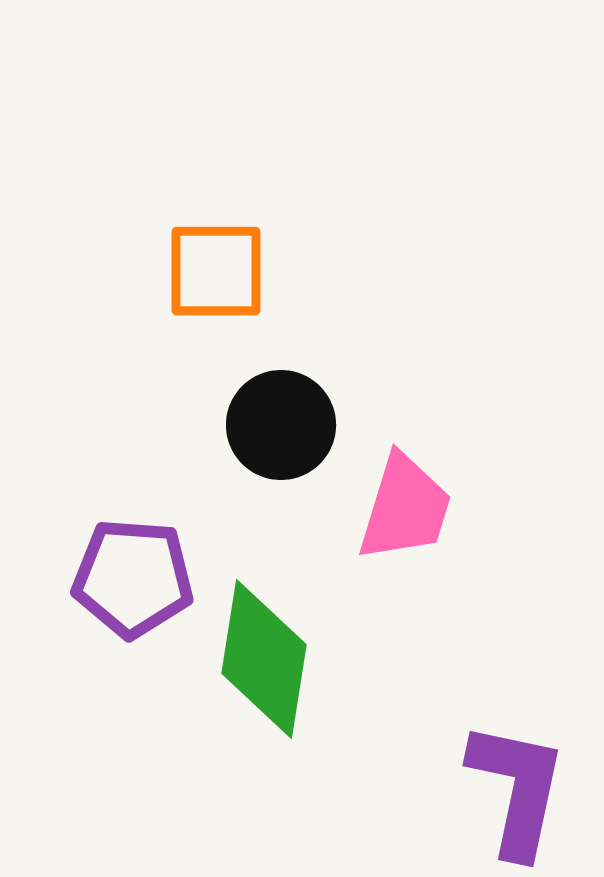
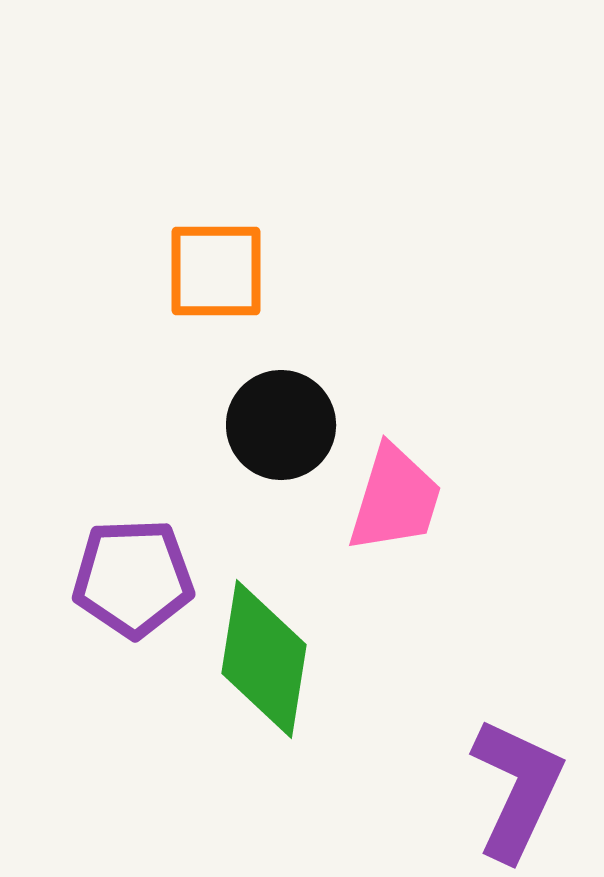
pink trapezoid: moved 10 px left, 9 px up
purple pentagon: rotated 6 degrees counterclockwise
purple L-shape: rotated 13 degrees clockwise
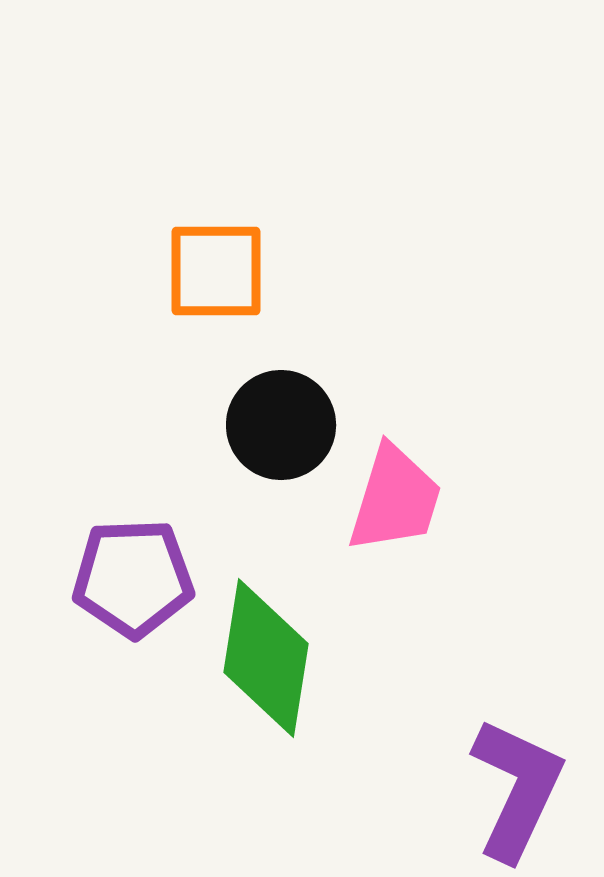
green diamond: moved 2 px right, 1 px up
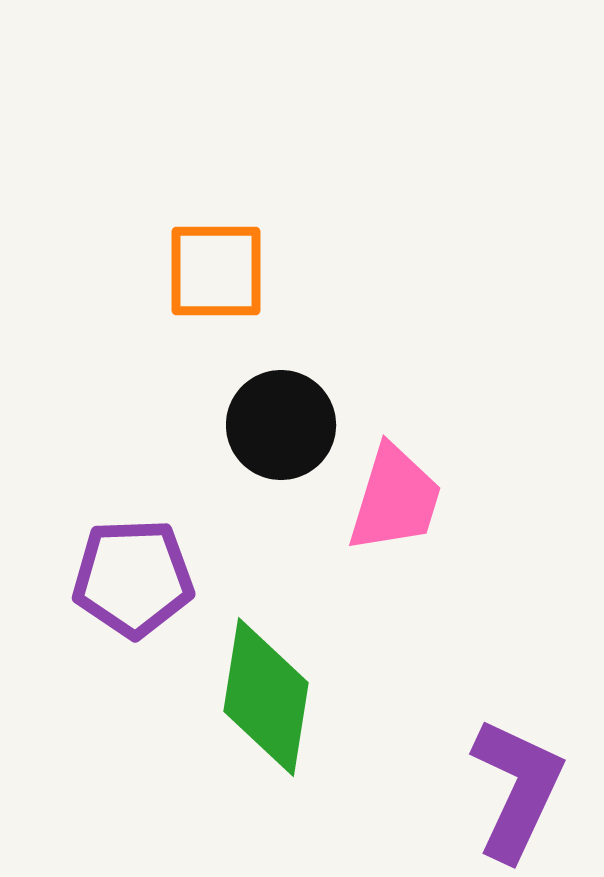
green diamond: moved 39 px down
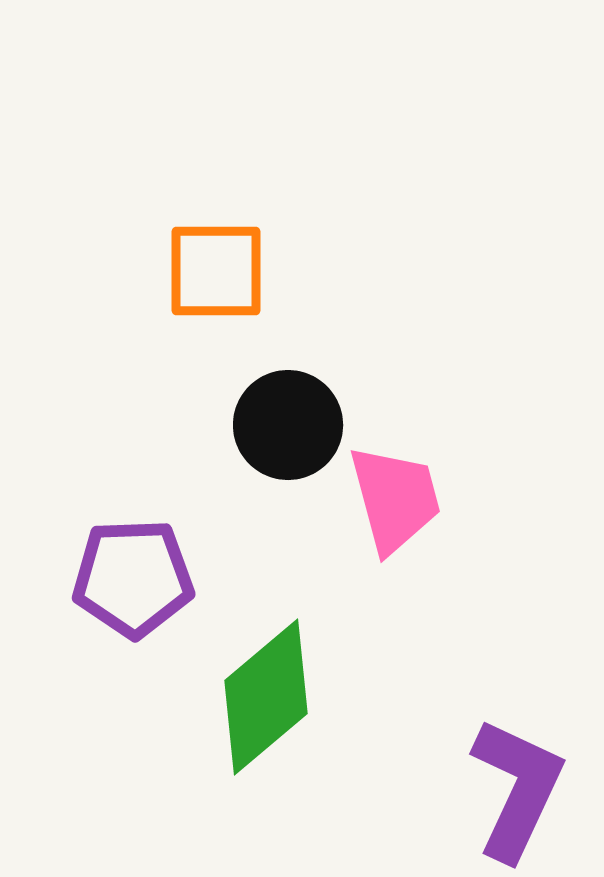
black circle: moved 7 px right
pink trapezoid: rotated 32 degrees counterclockwise
green diamond: rotated 41 degrees clockwise
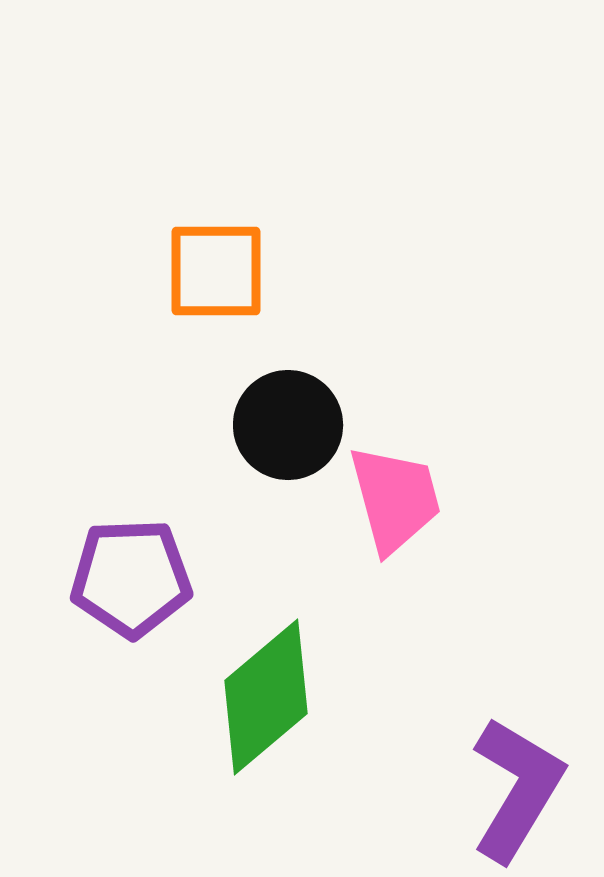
purple pentagon: moved 2 px left
purple L-shape: rotated 6 degrees clockwise
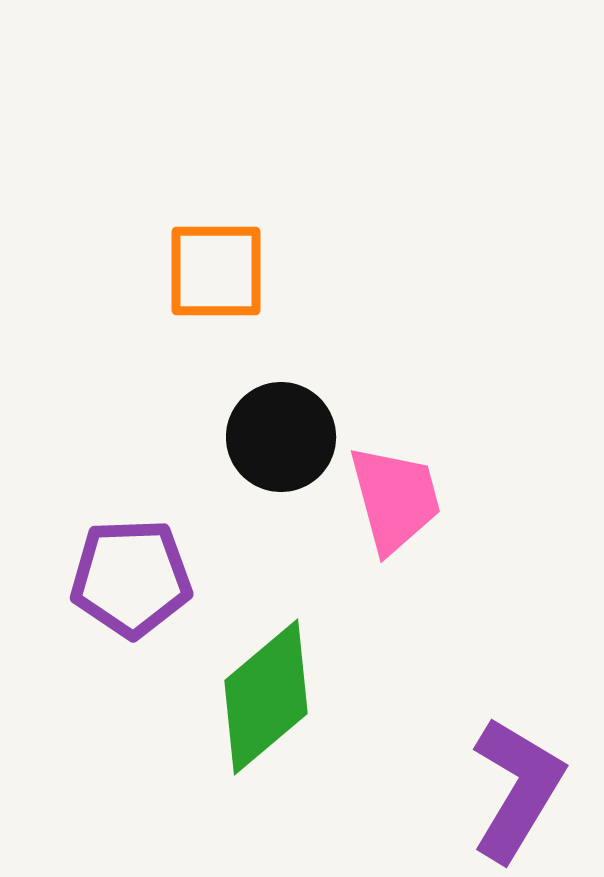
black circle: moved 7 px left, 12 px down
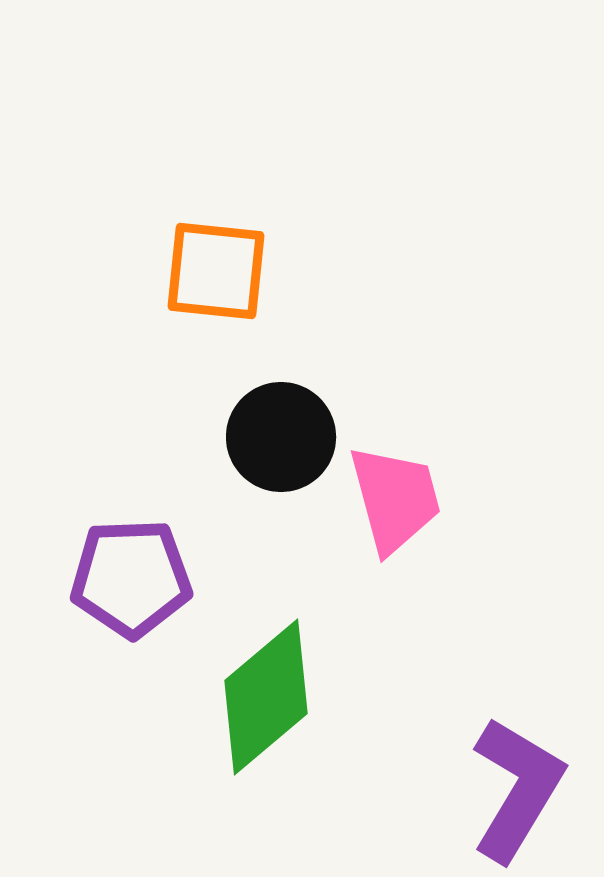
orange square: rotated 6 degrees clockwise
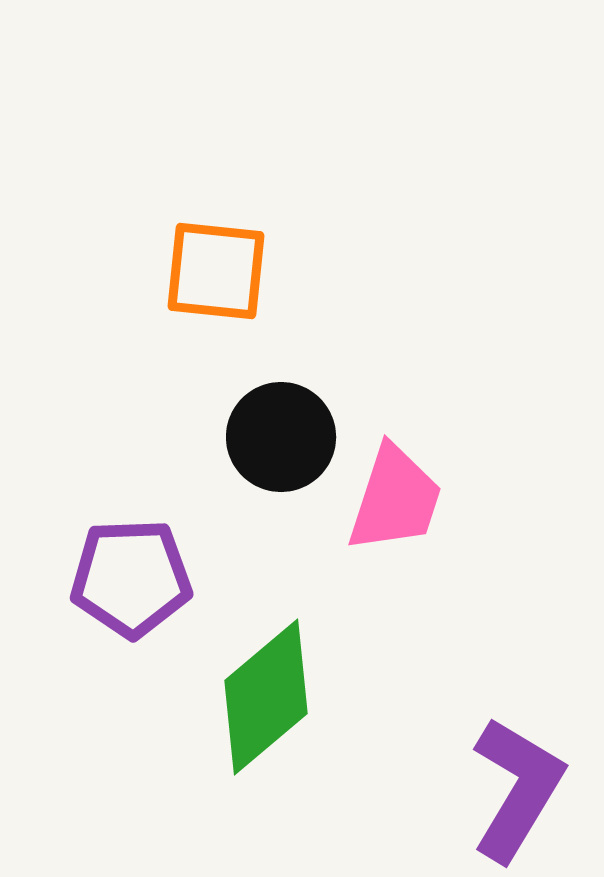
pink trapezoid: rotated 33 degrees clockwise
